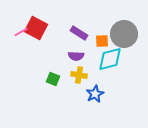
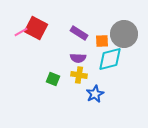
purple semicircle: moved 2 px right, 2 px down
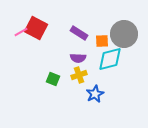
yellow cross: rotated 28 degrees counterclockwise
